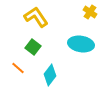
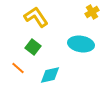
yellow cross: moved 2 px right; rotated 24 degrees clockwise
cyan diamond: rotated 40 degrees clockwise
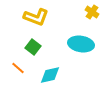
yellow cross: rotated 24 degrees counterclockwise
yellow L-shape: rotated 145 degrees clockwise
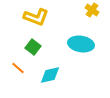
yellow cross: moved 2 px up
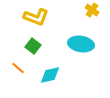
green square: moved 1 px up
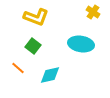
yellow cross: moved 1 px right, 2 px down
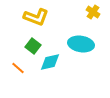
cyan diamond: moved 13 px up
